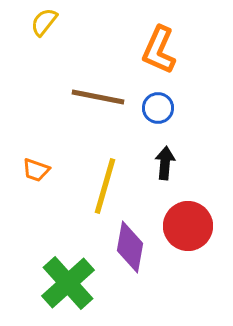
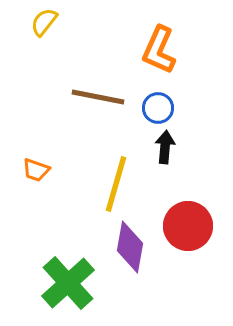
black arrow: moved 16 px up
yellow line: moved 11 px right, 2 px up
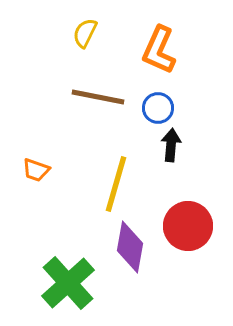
yellow semicircle: moved 41 px right, 11 px down; rotated 12 degrees counterclockwise
black arrow: moved 6 px right, 2 px up
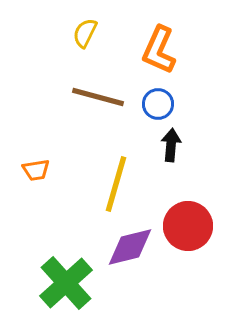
brown line: rotated 4 degrees clockwise
blue circle: moved 4 px up
orange trapezoid: rotated 28 degrees counterclockwise
purple diamond: rotated 66 degrees clockwise
green cross: moved 2 px left
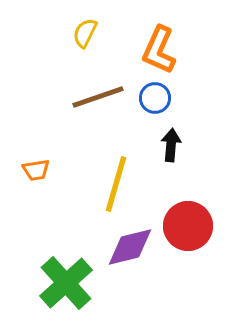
brown line: rotated 34 degrees counterclockwise
blue circle: moved 3 px left, 6 px up
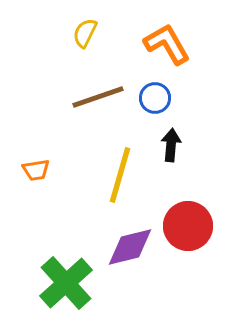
orange L-shape: moved 8 px right, 6 px up; rotated 126 degrees clockwise
yellow line: moved 4 px right, 9 px up
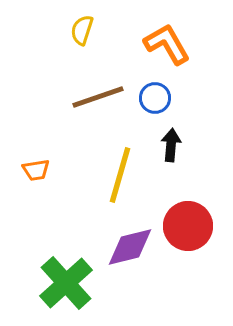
yellow semicircle: moved 3 px left, 3 px up; rotated 8 degrees counterclockwise
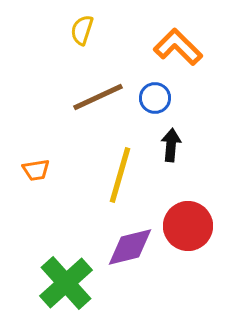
orange L-shape: moved 11 px right, 3 px down; rotated 15 degrees counterclockwise
brown line: rotated 6 degrees counterclockwise
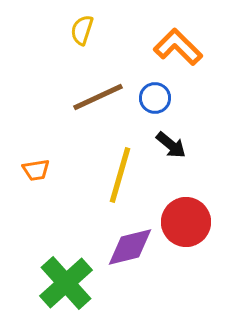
black arrow: rotated 124 degrees clockwise
red circle: moved 2 px left, 4 px up
